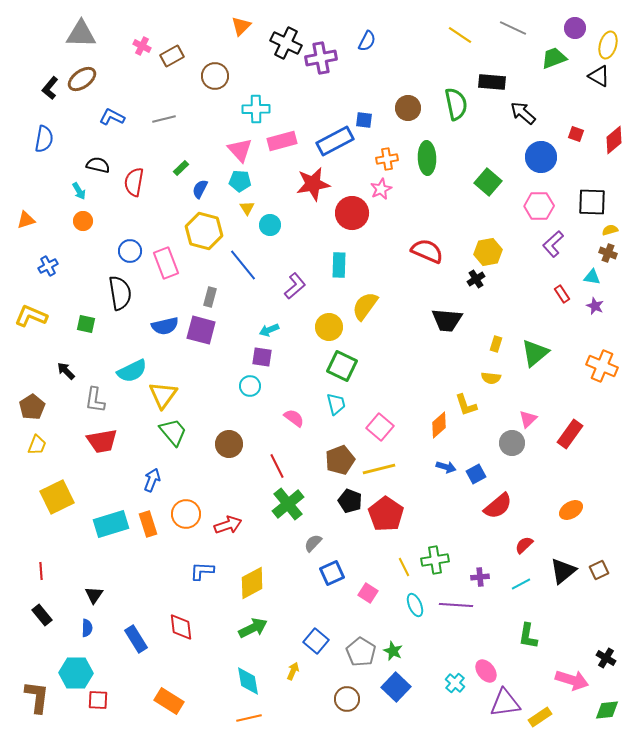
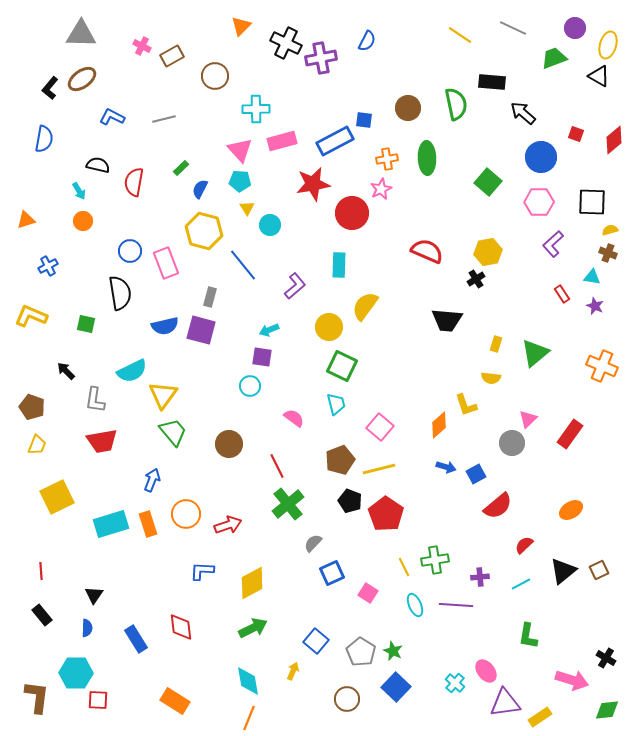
pink hexagon at (539, 206): moved 4 px up
brown pentagon at (32, 407): rotated 20 degrees counterclockwise
orange rectangle at (169, 701): moved 6 px right
orange line at (249, 718): rotated 55 degrees counterclockwise
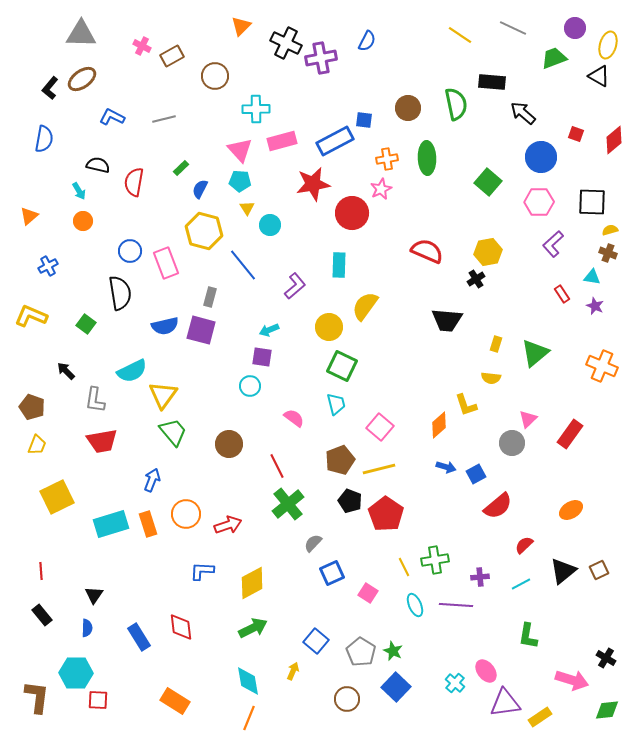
orange triangle at (26, 220): moved 3 px right, 4 px up; rotated 24 degrees counterclockwise
green square at (86, 324): rotated 24 degrees clockwise
blue rectangle at (136, 639): moved 3 px right, 2 px up
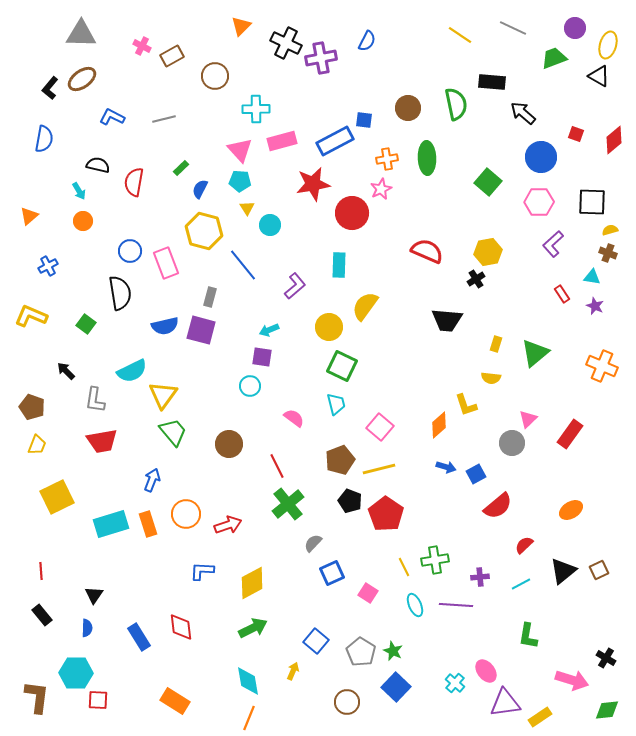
brown circle at (347, 699): moved 3 px down
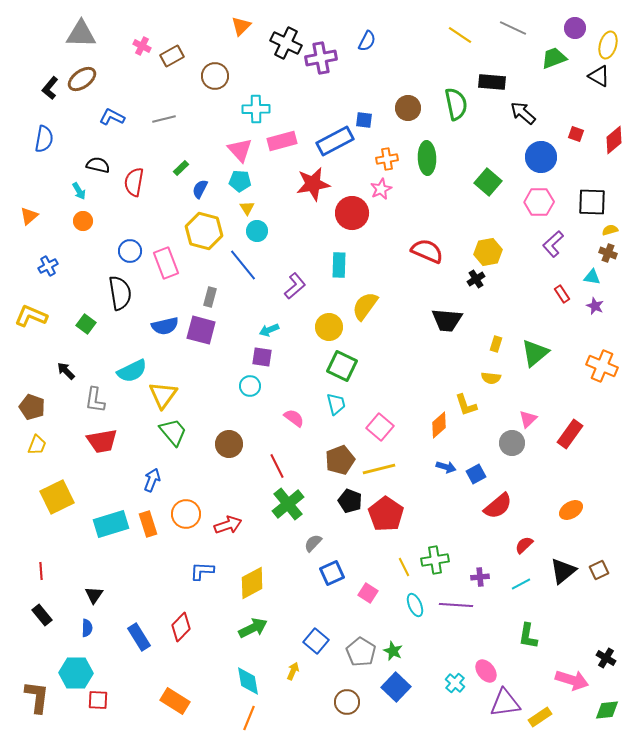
cyan circle at (270, 225): moved 13 px left, 6 px down
red diamond at (181, 627): rotated 52 degrees clockwise
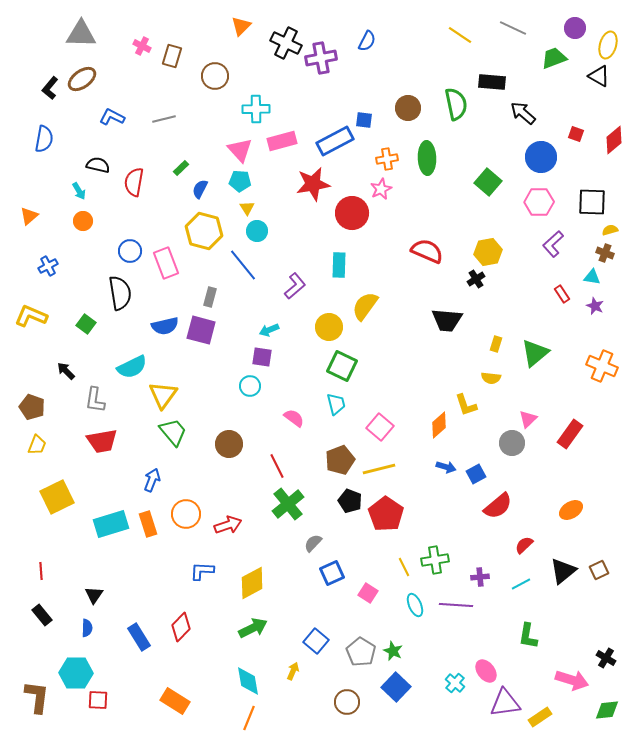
brown rectangle at (172, 56): rotated 45 degrees counterclockwise
brown cross at (608, 253): moved 3 px left
cyan semicircle at (132, 371): moved 4 px up
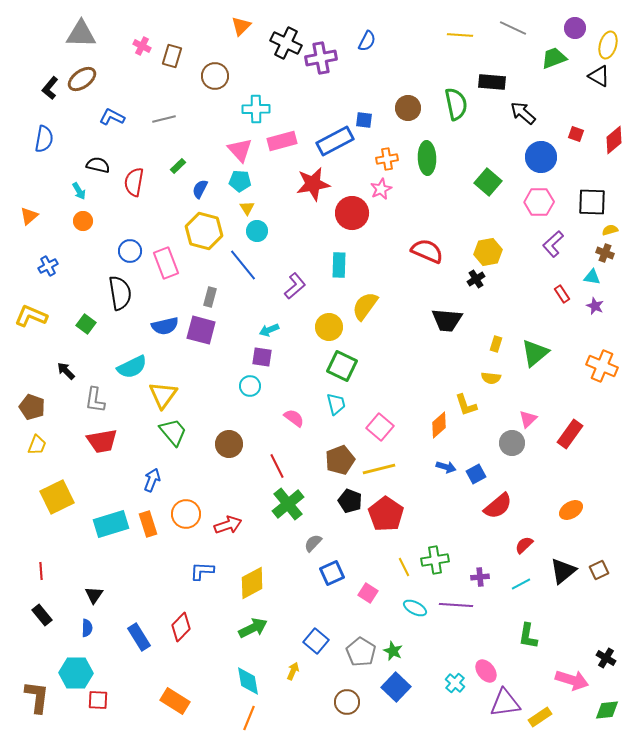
yellow line at (460, 35): rotated 30 degrees counterclockwise
green rectangle at (181, 168): moved 3 px left, 2 px up
cyan ellipse at (415, 605): moved 3 px down; rotated 40 degrees counterclockwise
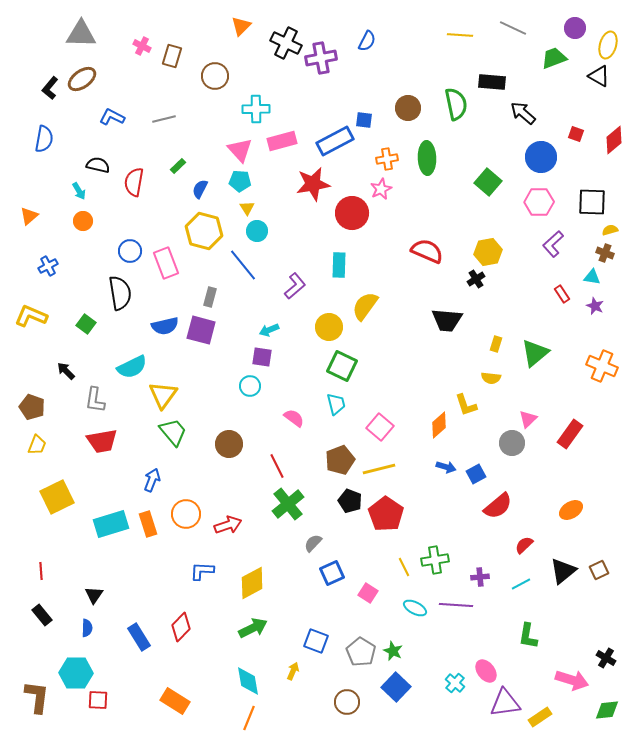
blue square at (316, 641): rotated 20 degrees counterclockwise
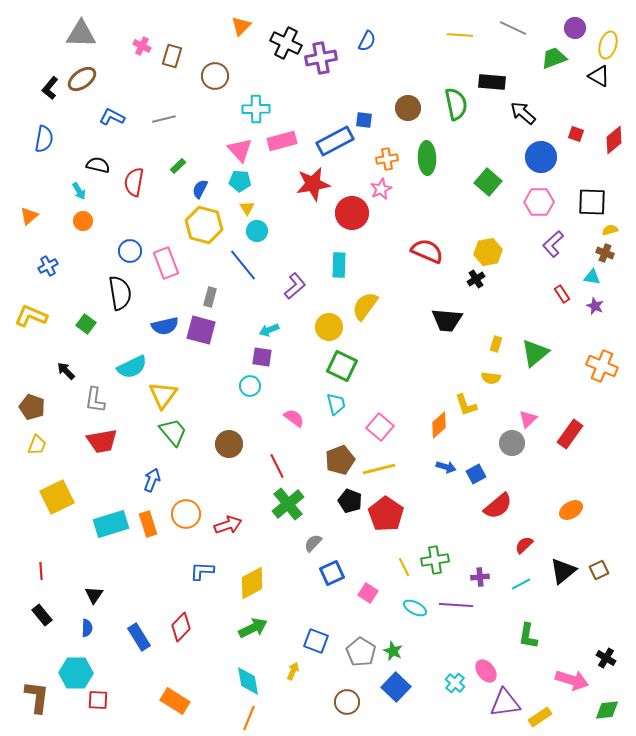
yellow hexagon at (204, 231): moved 6 px up
